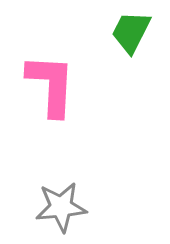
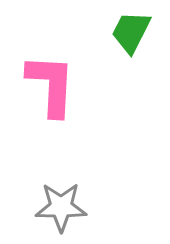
gray star: rotated 6 degrees clockwise
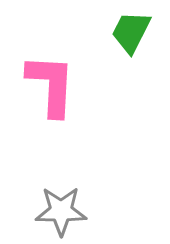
gray star: moved 4 px down
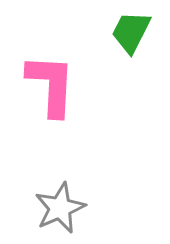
gray star: moved 1 px left, 3 px up; rotated 24 degrees counterclockwise
